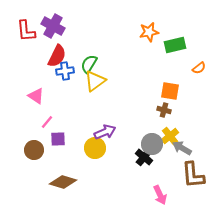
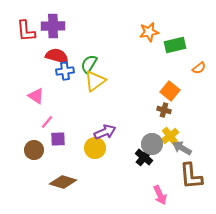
purple cross: rotated 30 degrees counterclockwise
red semicircle: rotated 100 degrees counterclockwise
orange square: rotated 30 degrees clockwise
brown L-shape: moved 2 px left, 1 px down
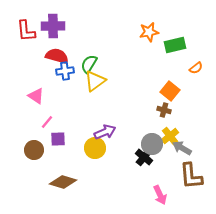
orange semicircle: moved 3 px left
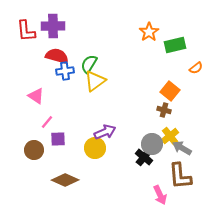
orange star: rotated 24 degrees counterclockwise
brown L-shape: moved 11 px left
brown diamond: moved 2 px right, 2 px up; rotated 8 degrees clockwise
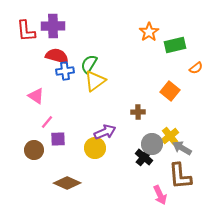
brown cross: moved 26 px left, 2 px down; rotated 16 degrees counterclockwise
brown diamond: moved 2 px right, 3 px down
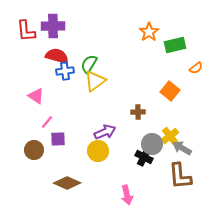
yellow circle: moved 3 px right, 3 px down
black cross: rotated 12 degrees counterclockwise
pink arrow: moved 33 px left; rotated 12 degrees clockwise
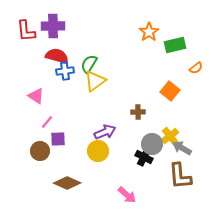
brown circle: moved 6 px right, 1 px down
pink arrow: rotated 36 degrees counterclockwise
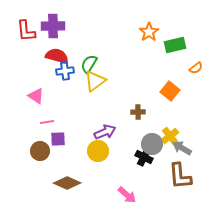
pink line: rotated 40 degrees clockwise
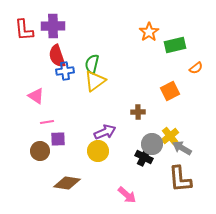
red L-shape: moved 2 px left, 1 px up
red semicircle: rotated 125 degrees counterclockwise
green semicircle: moved 3 px right; rotated 18 degrees counterclockwise
orange square: rotated 24 degrees clockwise
brown L-shape: moved 3 px down
brown diamond: rotated 16 degrees counterclockwise
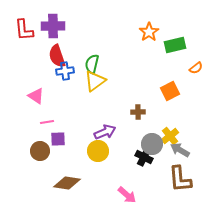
gray arrow: moved 2 px left, 2 px down
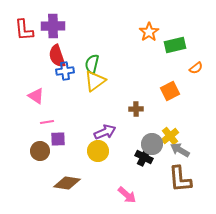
brown cross: moved 2 px left, 3 px up
